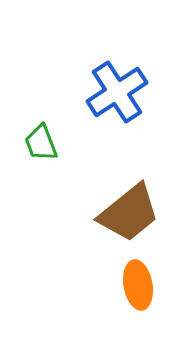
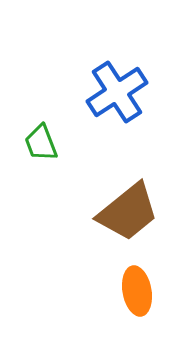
brown trapezoid: moved 1 px left, 1 px up
orange ellipse: moved 1 px left, 6 px down
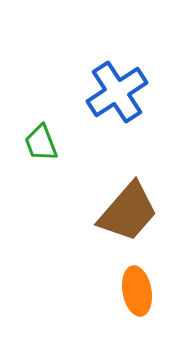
brown trapezoid: rotated 10 degrees counterclockwise
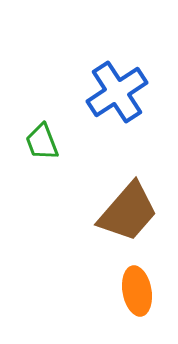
green trapezoid: moved 1 px right, 1 px up
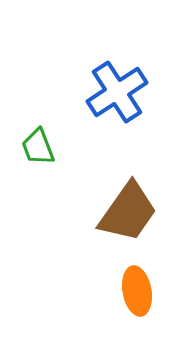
green trapezoid: moved 4 px left, 5 px down
brown trapezoid: rotated 6 degrees counterclockwise
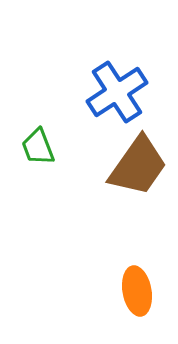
brown trapezoid: moved 10 px right, 46 px up
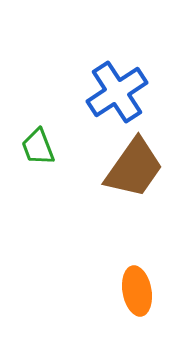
brown trapezoid: moved 4 px left, 2 px down
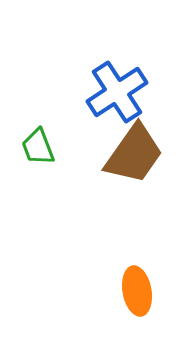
brown trapezoid: moved 14 px up
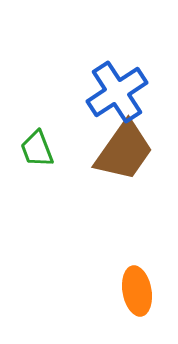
green trapezoid: moved 1 px left, 2 px down
brown trapezoid: moved 10 px left, 3 px up
